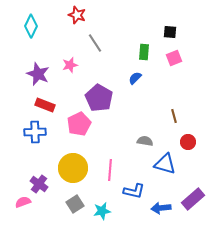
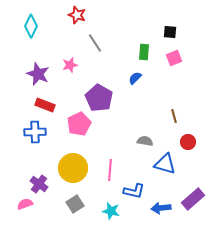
pink semicircle: moved 2 px right, 2 px down
cyan star: moved 9 px right; rotated 24 degrees clockwise
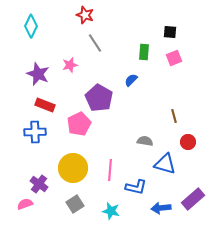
red star: moved 8 px right
blue semicircle: moved 4 px left, 2 px down
blue L-shape: moved 2 px right, 4 px up
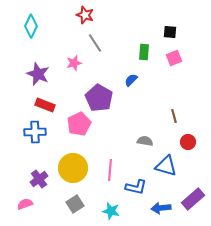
pink star: moved 4 px right, 2 px up
blue triangle: moved 1 px right, 2 px down
purple cross: moved 5 px up; rotated 18 degrees clockwise
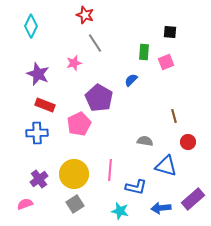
pink square: moved 8 px left, 4 px down
blue cross: moved 2 px right, 1 px down
yellow circle: moved 1 px right, 6 px down
cyan star: moved 9 px right
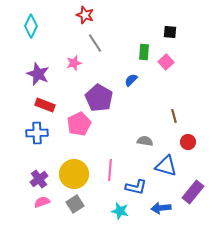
pink square: rotated 21 degrees counterclockwise
purple rectangle: moved 7 px up; rotated 10 degrees counterclockwise
pink semicircle: moved 17 px right, 2 px up
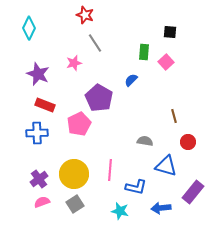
cyan diamond: moved 2 px left, 2 px down
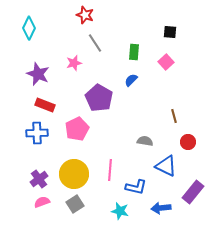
green rectangle: moved 10 px left
pink pentagon: moved 2 px left, 5 px down
blue triangle: rotated 10 degrees clockwise
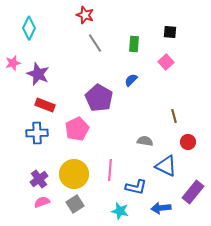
green rectangle: moved 8 px up
pink star: moved 61 px left
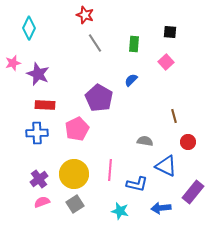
red rectangle: rotated 18 degrees counterclockwise
blue L-shape: moved 1 px right, 3 px up
